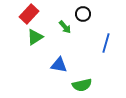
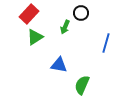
black circle: moved 2 px left, 1 px up
green arrow: rotated 64 degrees clockwise
green semicircle: rotated 126 degrees clockwise
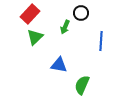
red rectangle: moved 1 px right
green triangle: rotated 12 degrees counterclockwise
blue line: moved 5 px left, 2 px up; rotated 12 degrees counterclockwise
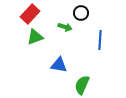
green arrow: rotated 96 degrees counterclockwise
green triangle: rotated 24 degrees clockwise
blue line: moved 1 px left, 1 px up
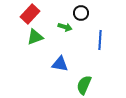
blue triangle: moved 1 px right, 1 px up
green semicircle: moved 2 px right
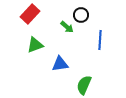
black circle: moved 2 px down
green arrow: moved 2 px right; rotated 24 degrees clockwise
green triangle: moved 8 px down
blue triangle: rotated 18 degrees counterclockwise
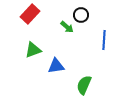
blue line: moved 4 px right
green triangle: moved 2 px left, 5 px down
blue triangle: moved 4 px left, 2 px down
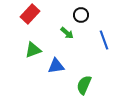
green arrow: moved 6 px down
blue line: rotated 24 degrees counterclockwise
